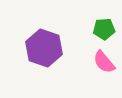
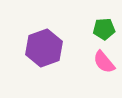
purple hexagon: rotated 21 degrees clockwise
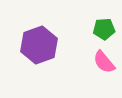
purple hexagon: moved 5 px left, 3 px up
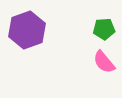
purple hexagon: moved 12 px left, 15 px up
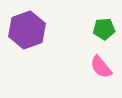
pink semicircle: moved 3 px left, 5 px down
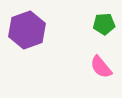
green pentagon: moved 5 px up
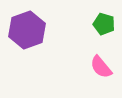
green pentagon: rotated 20 degrees clockwise
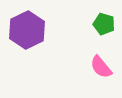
purple hexagon: rotated 6 degrees counterclockwise
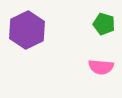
pink semicircle: rotated 45 degrees counterclockwise
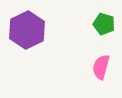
pink semicircle: rotated 100 degrees clockwise
